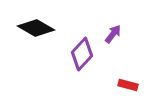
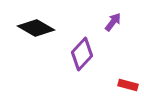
purple arrow: moved 12 px up
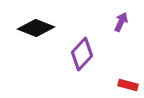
purple arrow: moved 8 px right; rotated 12 degrees counterclockwise
black diamond: rotated 9 degrees counterclockwise
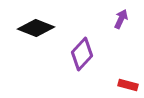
purple arrow: moved 3 px up
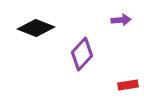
purple arrow: moved 1 px down; rotated 60 degrees clockwise
red rectangle: rotated 24 degrees counterclockwise
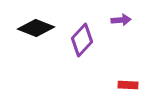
purple diamond: moved 14 px up
red rectangle: rotated 12 degrees clockwise
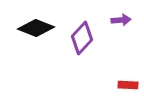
purple diamond: moved 2 px up
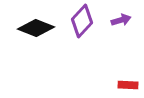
purple arrow: rotated 12 degrees counterclockwise
purple diamond: moved 17 px up
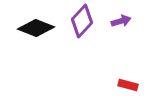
purple arrow: moved 1 px down
red rectangle: rotated 12 degrees clockwise
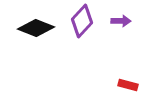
purple arrow: rotated 18 degrees clockwise
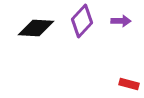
black diamond: rotated 18 degrees counterclockwise
red rectangle: moved 1 px right, 1 px up
